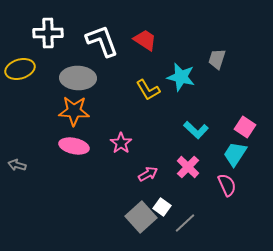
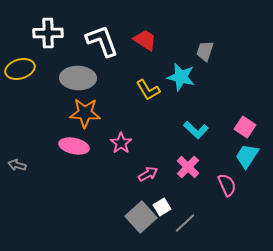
gray trapezoid: moved 12 px left, 8 px up
orange star: moved 11 px right, 2 px down
cyan trapezoid: moved 12 px right, 2 px down
white square: rotated 24 degrees clockwise
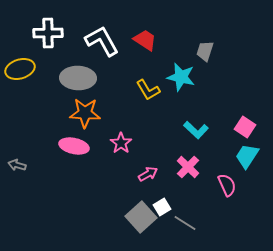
white L-shape: rotated 9 degrees counterclockwise
gray line: rotated 75 degrees clockwise
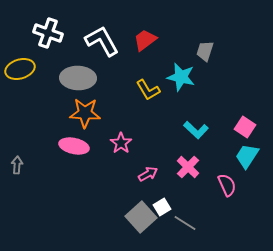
white cross: rotated 20 degrees clockwise
red trapezoid: rotated 70 degrees counterclockwise
gray arrow: rotated 78 degrees clockwise
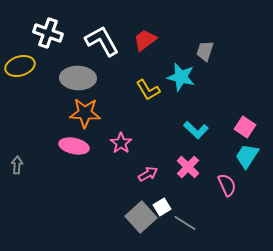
yellow ellipse: moved 3 px up
